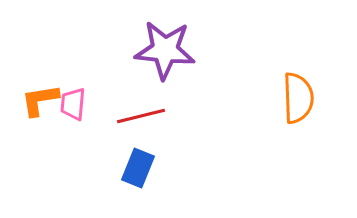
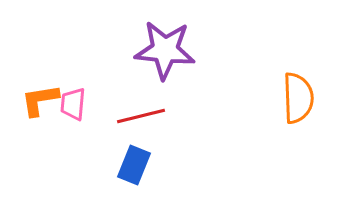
blue rectangle: moved 4 px left, 3 px up
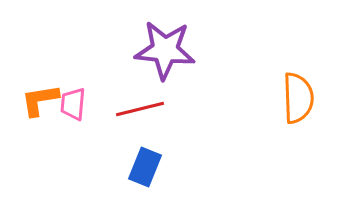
red line: moved 1 px left, 7 px up
blue rectangle: moved 11 px right, 2 px down
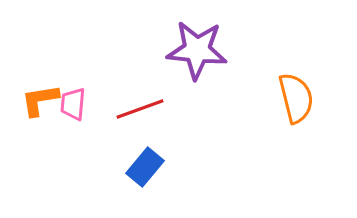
purple star: moved 32 px right
orange semicircle: moved 2 px left; rotated 12 degrees counterclockwise
red line: rotated 6 degrees counterclockwise
blue rectangle: rotated 18 degrees clockwise
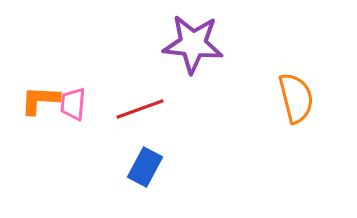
purple star: moved 4 px left, 6 px up
orange L-shape: rotated 12 degrees clockwise
blue rectangle: rotated 12 degrees counterclockwise
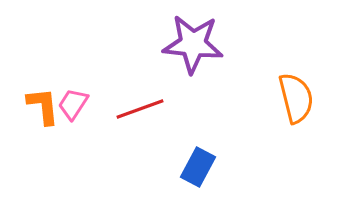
orange L-shape: moved 3 px right, 6 px down; rotated 81 degrees clockwise
pink trapezoid: rotated 28 degrees clockwise
blue rectangle: moved 53 px right
